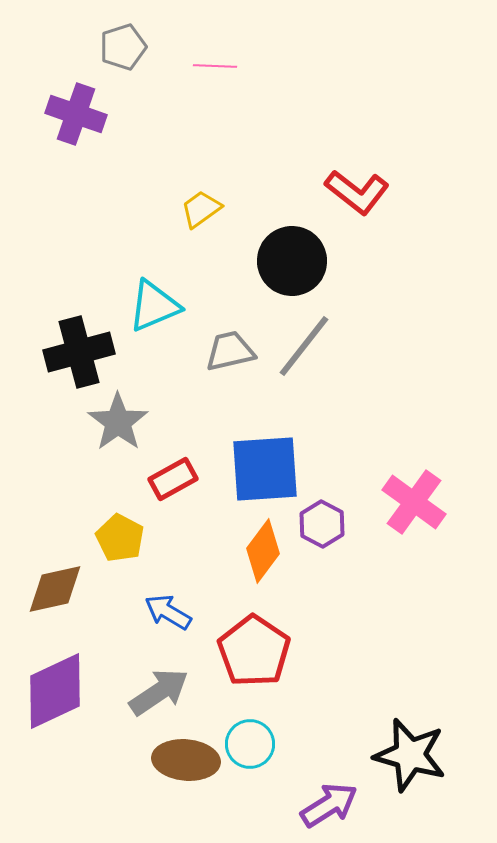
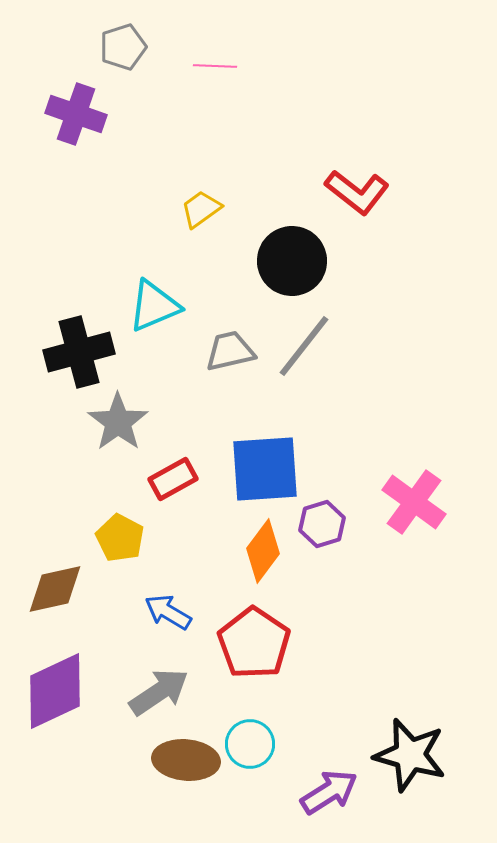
purple hexagon: rotated 15 degrees clockwise
red pentagon: moved 8 px up
purple arrow: moved 13 px up
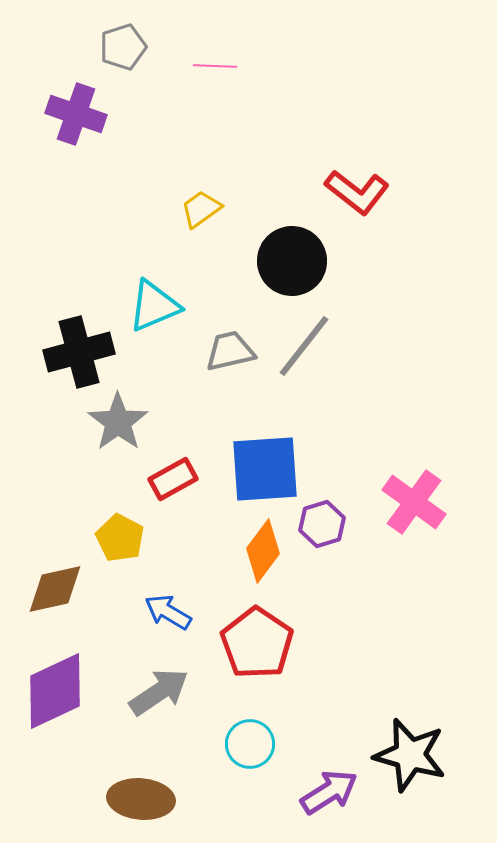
red pentagon: moved 3 px right
brown ellipse: moved 45 px left, 39 px down
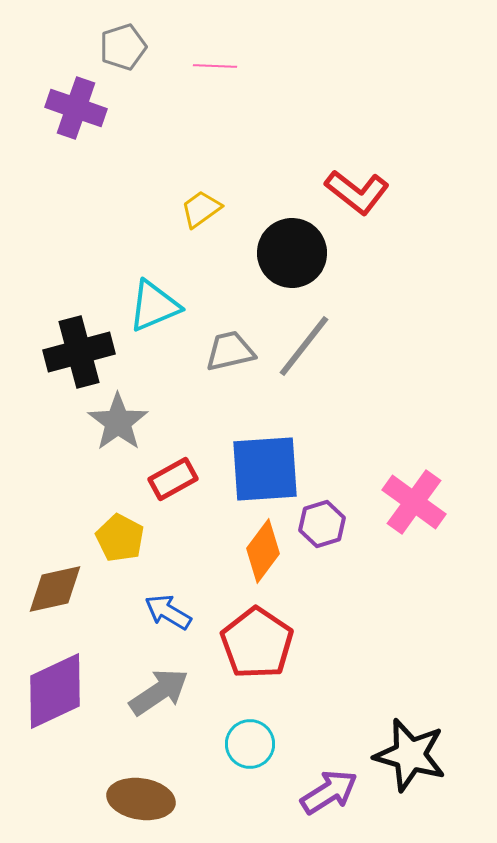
purple cross: moved 6 px up
black circle: moved 8 px up
brown ellipse: rotated 4 degrees clockwise
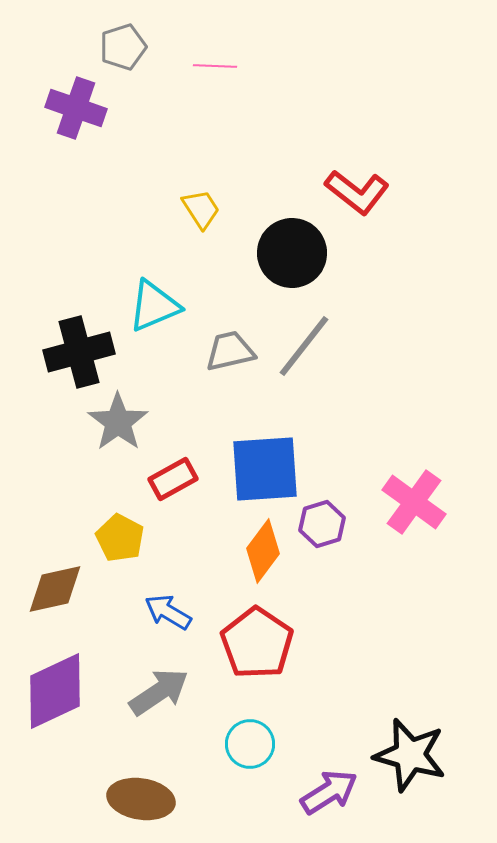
yellow trapezoid: rotated 93 degrees clockwise
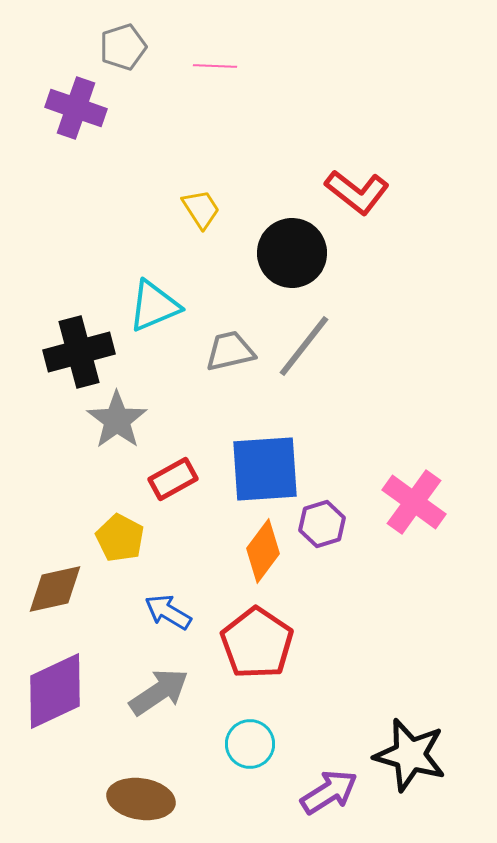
gray star: moved 1 px left, 2 px up
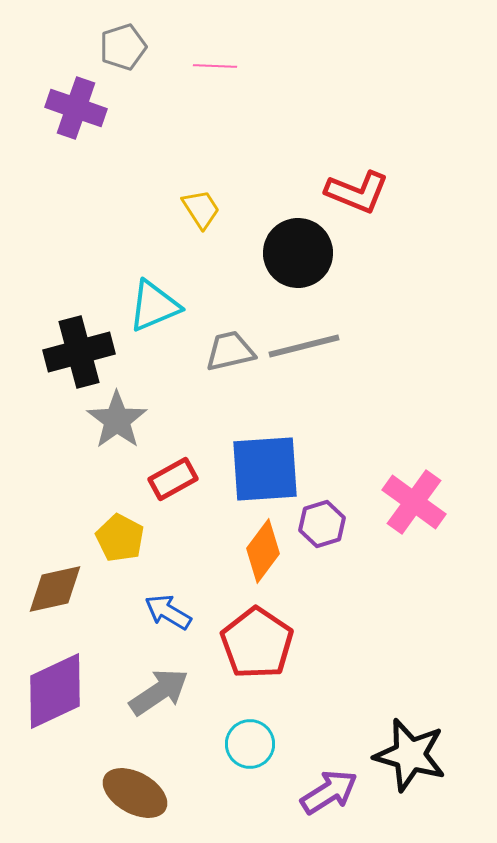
red L-shape: rotated 16 degrees counterclockwise
black circle: moved 6 px right
gray line: rotated 38 degrees clockwise
brown ellipse: moved 6 px left, 6 px up; rotated 20 degrees clockwise
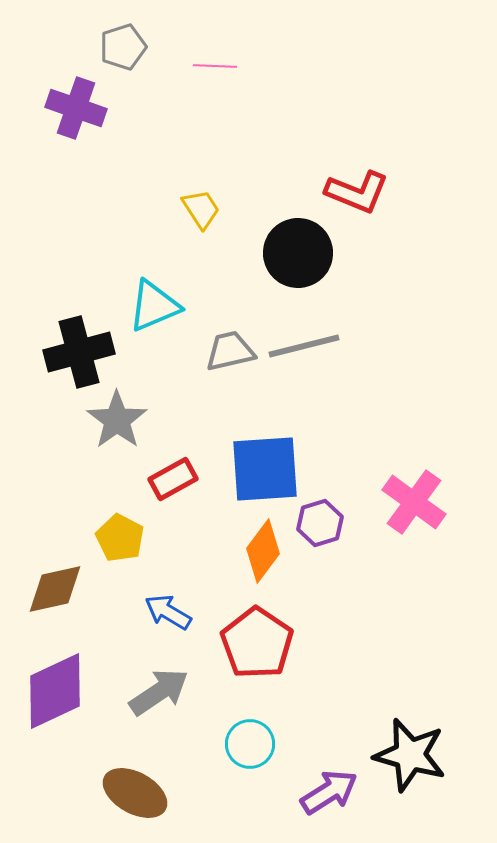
purple hexagon: moved 2 px left, 1 px up
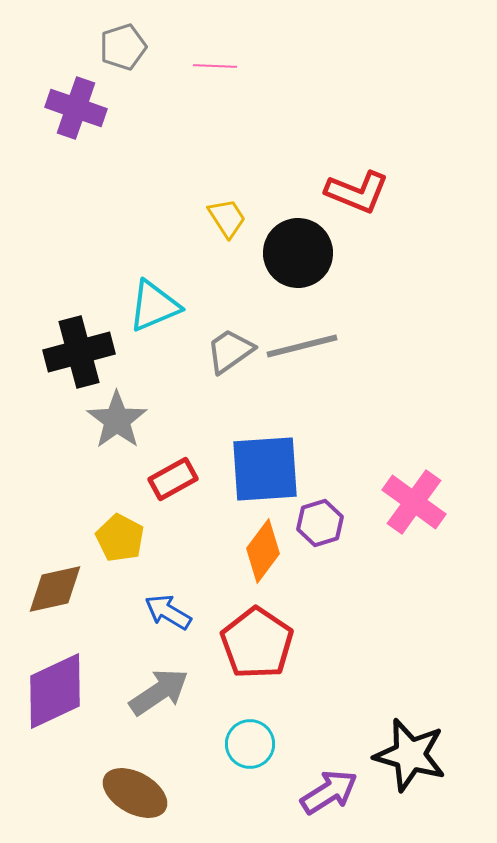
yellow trapezoid: moved 26 px right, 9 px down
gray line: moved 2 px left
gray trapezoid: rotated 22 degrees counterclockwise
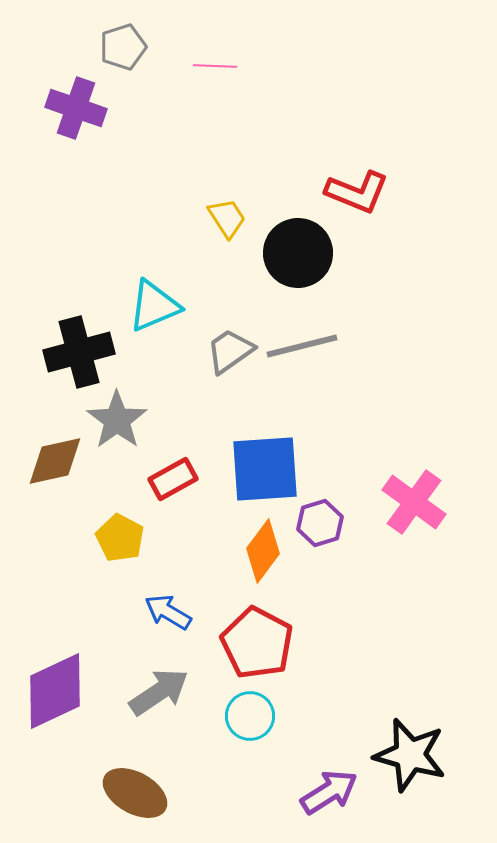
brown diamond: moved 128 px up
red pentagon: rotated 6 degrees counterclockwise
cyan circle: moved 28 px up
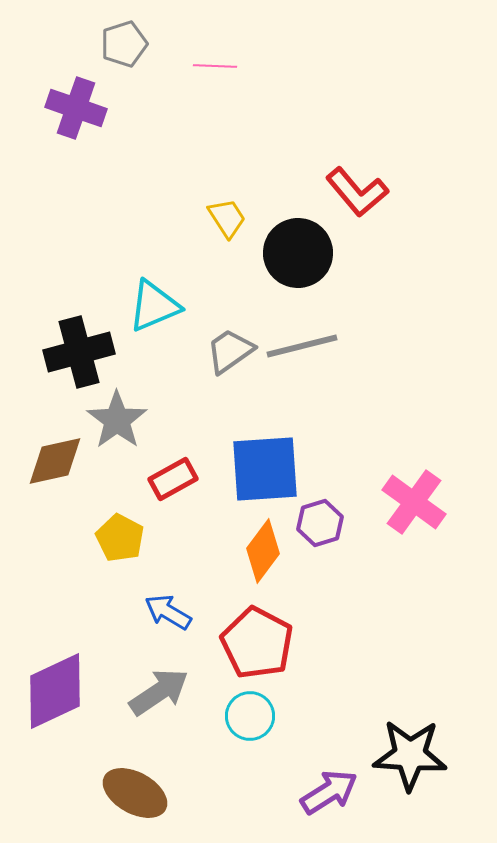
gray pentagon: moved 1 px right, 3 px up
red L-shape: rotated 28 degrees clockwise
black star: rotated 12 degrees counterclockwise
